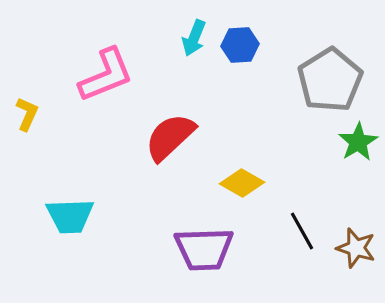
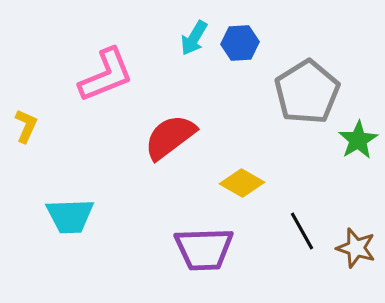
cyan arrow: rotated 9 degrees clockwise
blue hexagon: moved 2 px up
gray pentagon: moved 23 px left, 12 px down
yellow L-shape: moved 1 px left, 12 px down
red semicircle: rotated 6 degrees clockwise
green star: moved 2 px up
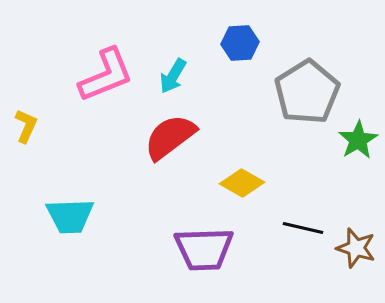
cyan arrow: moved 21 px left, 38 px down
black line: moved 1 px right, 3 px up; rotated 48 degrees counterclockwise
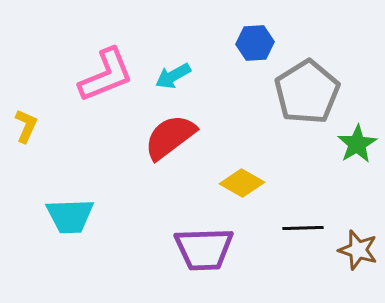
blue hexagon: moved 15 px right
cyan arrow: rotated 30 degrees clockwise
green star: moved 1 px left, 4 px down
black line: rotated 15 degrees counterclockwise
brown star: moved 2 px right, 2 px down
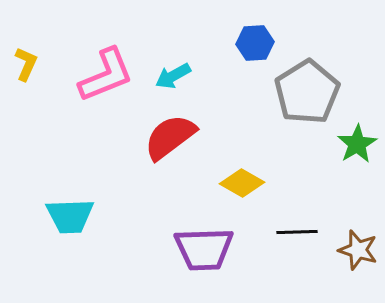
yellow L-shape: moved 62 px up
black line: moved 6 px left, 4 px down
